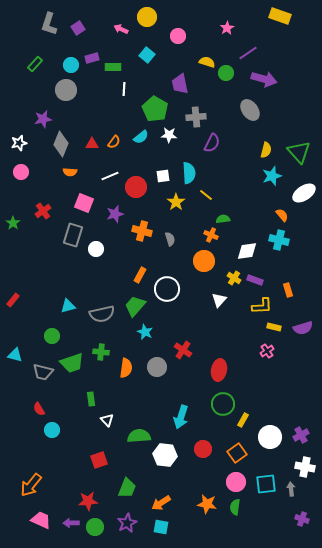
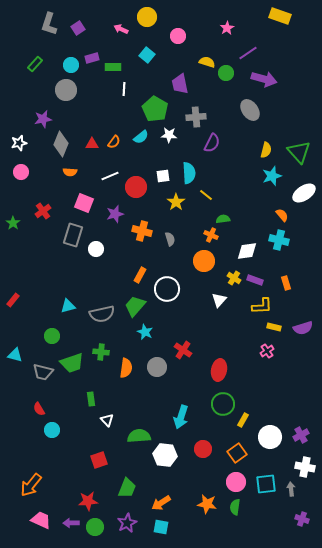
orange rectangle at (288, 290): moved 2 px left, 7 px up
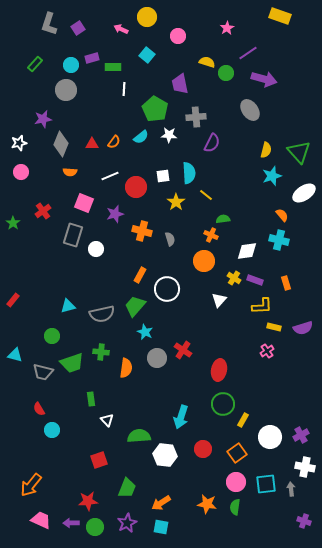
gray circle at (157, 367): moved 9 px up
purple cross at (302, 519): moved 2 px right, 2 px down
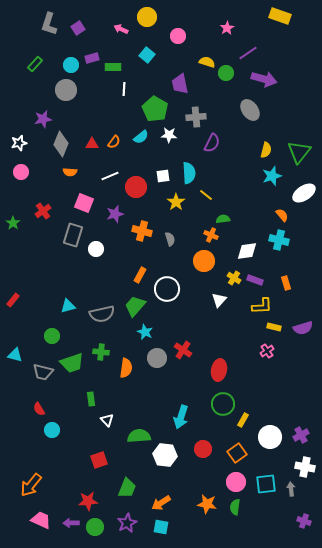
green triangle at (299, 152): rotated 20 degrees clockwise
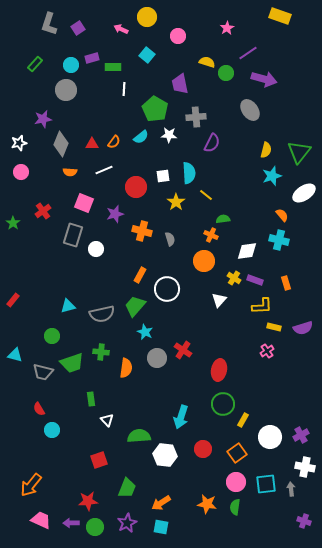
white line at (110, 176): moved 6 px left, 6 px up
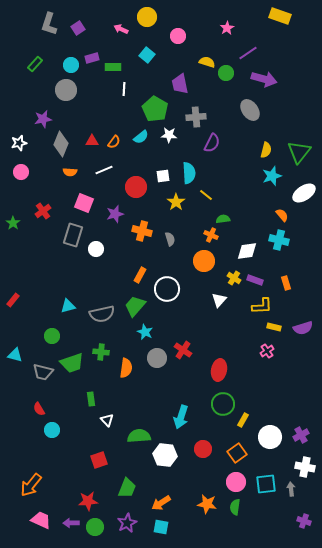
red triangle at (92, 144): moved 3 px up
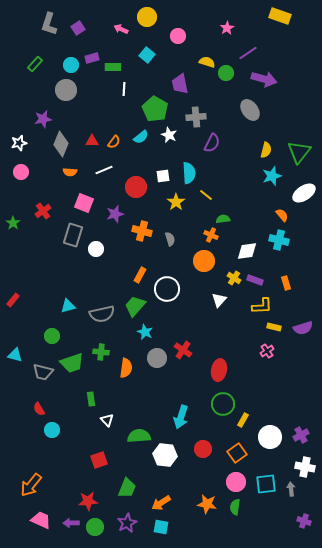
white star at (169, 135): rotated 21 degrees clockwise
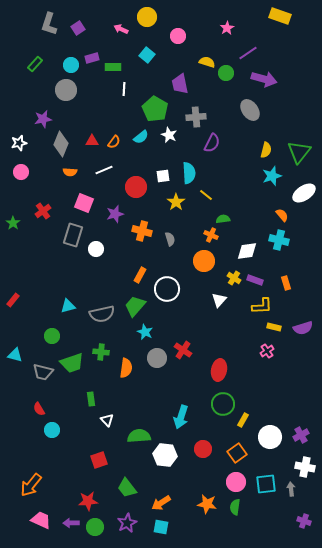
green trapezoid at (127, 488): rotated 120 degrees clockwise
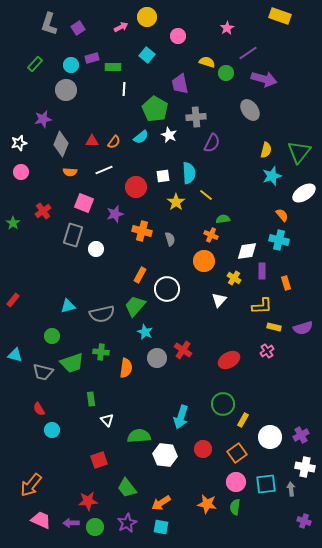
pink arrow at (121, 29): moved 2 px up; rotated 128 degrees clockwise
purple rectangle at (255, 280): moved 7 px right, 9 px up; rotated 70 degrees clockwise
red ellipse at (219, 370): moved 10 px right, 10 px up; rotated 50 degrees clockwise
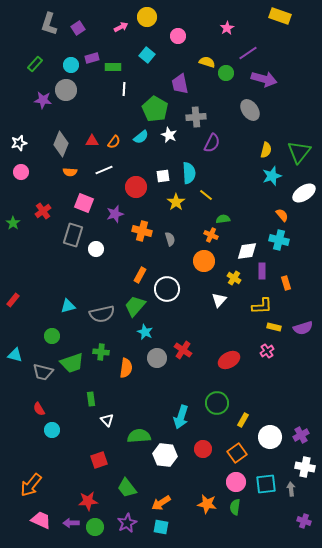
purple star at (43, 119): moved 19 px up; rotated 18 degrees clockwise
green circle at (223, 404): moved 6 px left, 1 px up
